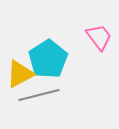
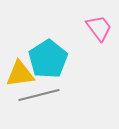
pink trapezoid: moved 9 px up
yellow triangle: rotated 20 degrees clockwise
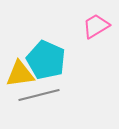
pink trapezoid: moved 3 px left, 2 px up; rotated 84 degrees counterclockwise
cyan pentagon: moved 2 px left, 1 px down; rotated 15 degrees counterclockwise
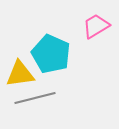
cyan pentagon: moved 5 px right, 6 px up
gray line: moved 4 px left, 3 px down
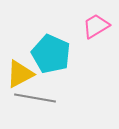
yellow triangle: rotated 20 degrees counterclockwise
gray line: rotated 24 degrees clockwise
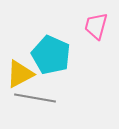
pink trapezoid: rotated 44 degrees counterclockwise
cyan pentagon: moved 1 px down
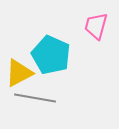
yellow triangle: moved 1 px left, 1 px up
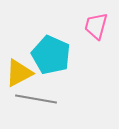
gray line: moved 1 px right, 1 px down
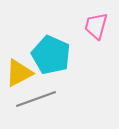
gray line: rotated 30 degrees counterclockwise
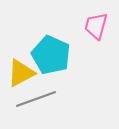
yellow triangle: moved 2 px right
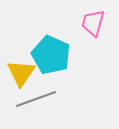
pink trapezoid: moved 3 px left, 3 px up
yellow triangle: rotated 28 degrees counterclockwise
